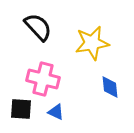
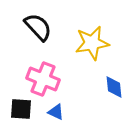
pink cross: rotated 8 degrees clockwise
blue diamond: moved 4 px right
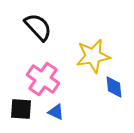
yellow star: moved 1 px right, 13 px down
pink cross: rotated 12 degrees clockwise
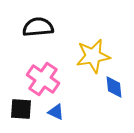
black semicircle: rotated 52 degrees counterclockwise
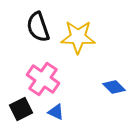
black semicircle: rotated 104 degrees counterclockwise
yellow star: moved 15 px left, 19 px up; rotated 12 degrees clockwise
blue diamond: rotated 40 degrees counterclockwise
black square: rotated 30 degrees counterclockwise
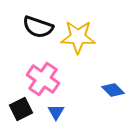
black semicircle: rotated 52 degrees counterclockwise
blue diamond: moved 1 px left, 3 px down
blue triangle: rotated 36 degrees clockwise
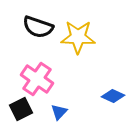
pink cross: moved 6 px left
blue diamond: moved 6 px down; rotated 20 degrees counterclockwise
blue triangle: moved 3 px right; rotated 12 degrees clockwise
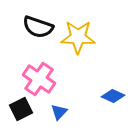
pink cross: moved 2 px right
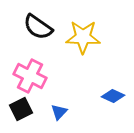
black semicircle: rotated 16 degrees clockwise
yellow star: moved 5 px right
pink cross: moved 9 px left, 3 px up; rotated 8 degrees counterclockwise
